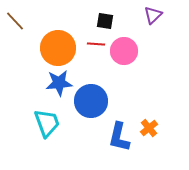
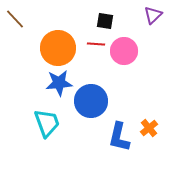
brown line: moved 2 px up
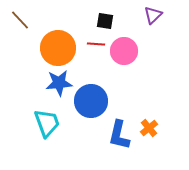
brown line: moved 5 px right, 1 px down
blue L-shape: moved 2 px up
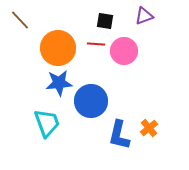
purple triangle: moved 9 px left, 1 px down; rotated 24 degrees clockwise
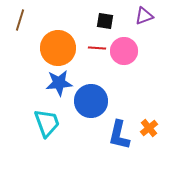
brown line: rotated 60 degrees clockwise
red line: moved 1 px right, 4 px down
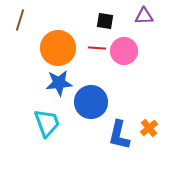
purple triangle: rotated 18 degrees clockwise
blue circle: moved 1 px down
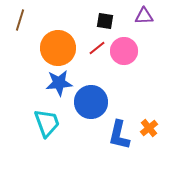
red line: rotated 42 degrees counterclockwise
